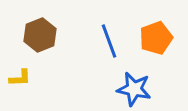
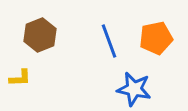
orange pentagon: rotated 8 degrees clockwise
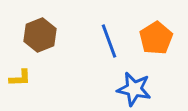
orange pentagon: rotated 20 degrees counterclockwise
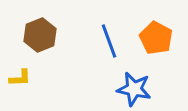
orange pentagon: rotated 12 degrees counterclockwise
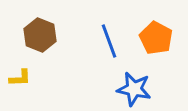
brown hexagon: rotated 16 degrees counterclockwise
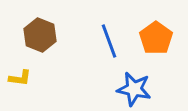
orange pentagon: rotated 8 degrees clockwise
yellow L-shape: rotated 10 degrees clockwise
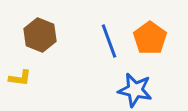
orange pentagon: moved 6 px left
blue star: moved 1 px right, 1 px down
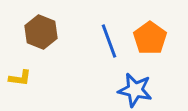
brown hexagon: moved 1 px right, 3 px up
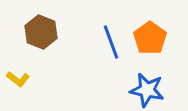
blue line: moved 2 px right, 1 px down
yellow L-shape: moved 2 px left, 1 px down; rotated 30 degrees clockwise
blue star: moved 12 px right
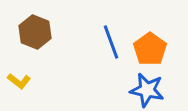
brown hexagon: moved 6 px left
orange pentagon: moved 11 px down
yellow L-shape: moved 1 px right, 2 px down
